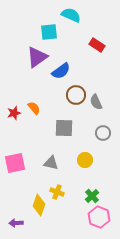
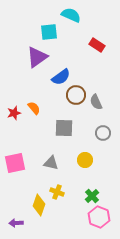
blue semicircle: moved 6 px down
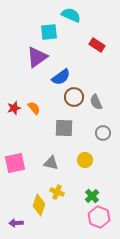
brown circle: moved 2 px left, 2 px down
red star: moved 5 px up
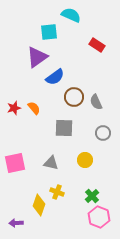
blue semicircle: moved 6 px left
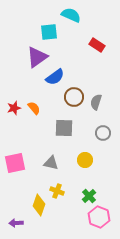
gray semicircle: rotated 42 degrees clockwise
yellow cross: moved 1 px up
green cross: moved 3 px left
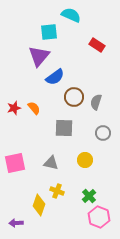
purple triangle: moved 2 px right, 1 px up; rotated 15 degrees counterclockwise
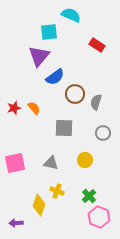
brown circle: moved 1 px right, 3 px up
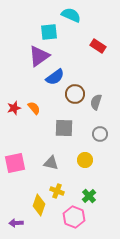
red rectangle: moved 1 px right, 1 px down
purple triangle: rotated 15 degrees clockwise
gray circle: moved 3 px left, 1 px down
pink hexagon: moved 25 px left
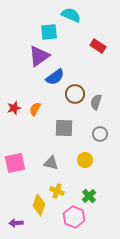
orange semicircle: moved 1 px right, 1 px down; rotated 112 degrees counterclockwise
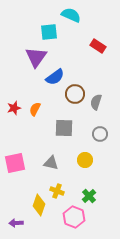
purple triangle: moved 3 px left, 1 px down; rotated 20 degrees counterclockwise
